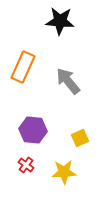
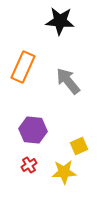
yellow square: moved 1 px left, 8 px down
red cross: moved 3 px right; rotated 21 degrees clockwise
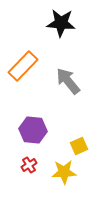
black star: moved 1 px right, 2 px down
orange rectangle: moved 1 px up; rotated 20 degrees clockwise
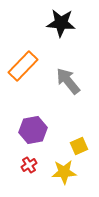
purple hexagon: rotated 16 degrees counterclockwise
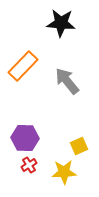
gray arrow: moved 1 px left
purple hexagon: moved 8 px left, 8 px down; rotated 12 degrees clockwise
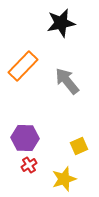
black star: rotated 16 degrees counterclockwise
yellow star: moved 7 px down; rotated 15 degrees counterclockwise
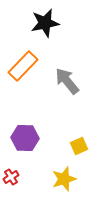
black star: moved 16 px left
red cross: moved 18 px left, 12 px down
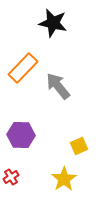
black star: moved 8 px right; rotated 24 degrees clockwise
orange rectangle: moved 2 px down
gray arrow: moved 9 px left, 5 px down
purple hexagon: moved 4 px left, 3 px up
yellow star: rotated 15 degrees counterclockwise
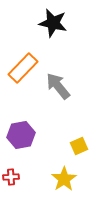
purple hexagon: rotated 12 degrees counterclockwise
red cross: rotated 28 degrees clockwise
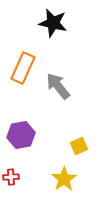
orange rectangle: rotated 20 degrees counterclockwise
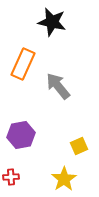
black star: moved 1 px left, 1 px up
orange rectangle: moved 4 px up
